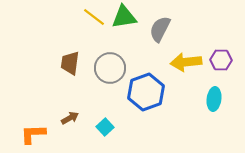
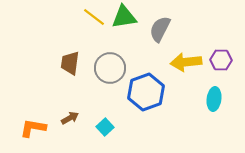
orange L-shape: moved 6 px up; rotated 12 degrees clockwise
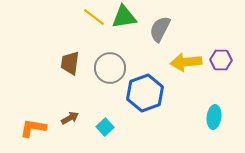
blue hexagon: moved 1 px left, 1 px down
cyan ellipse: moved 18 px down
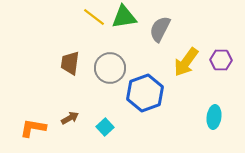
yellow arrow: rotated 48 degrees counterclockwise
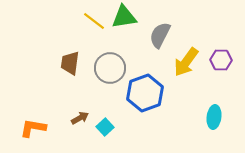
yellow line: moved 4 px down
gray semicircle: moved 6 px down
brown arrow: moved 10 px right
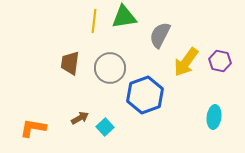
yellow line: rotated 60 degrees clockwise
purple hexagon: moved 1 px left, 1 px down; rotated 10 degrees clockwise
blue hexagon: moved 2 px down
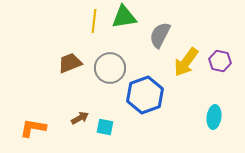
brown trapezoid: rotated 60 degrees clockwise
cyan square: rotated 36 degrees counterclockwise
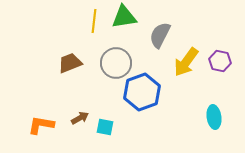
gray circle: moved 6 px right, 5 px up
blue hexagon: moved 3 px left, 3 px up
cyan ellipse: rotated 15 degrees counterclockwise
orange L-shape: moved 8 px right, 3 px up
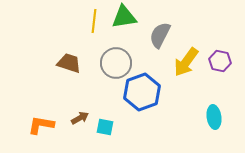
brown trapezoid: moved 1 px left; rotated 40 degrees clockwise
